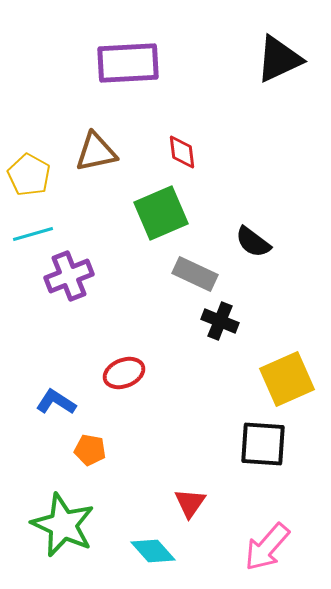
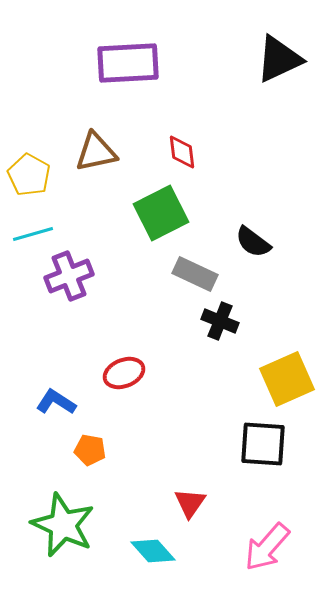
green square: rotated 4 degrees counterclockwise
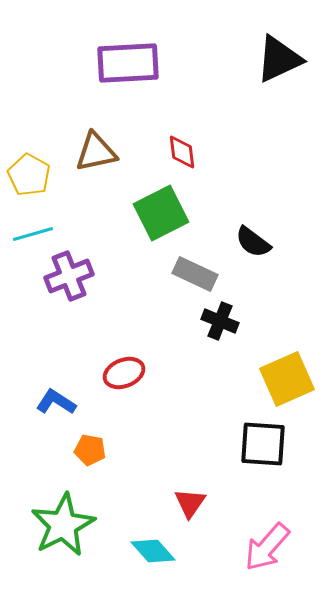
green star: rotated 20 degrees clockwise
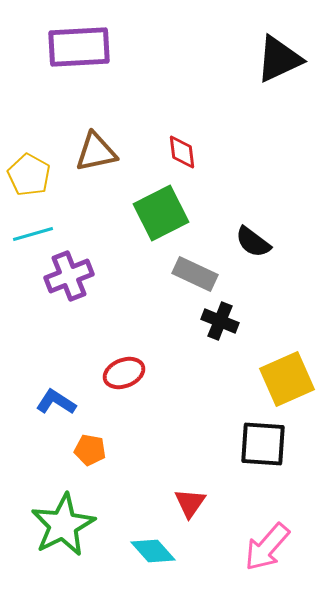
purple rectangle: moved 49 px left, 16 px up
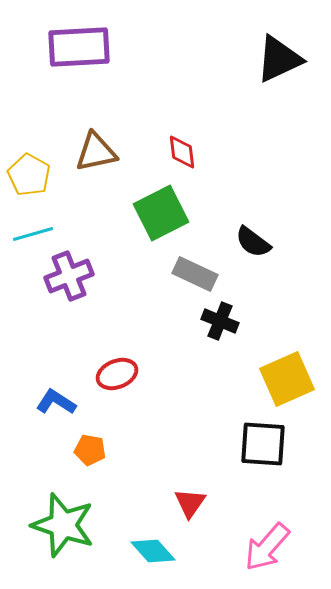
red ellipse: moved 7 px left, 1 px down
green star: rotated 26 degrees counterclockwise
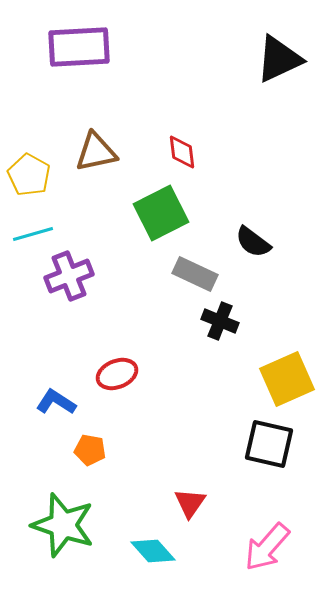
black square: moved 6 px right; rotated 9 degrees clockwise
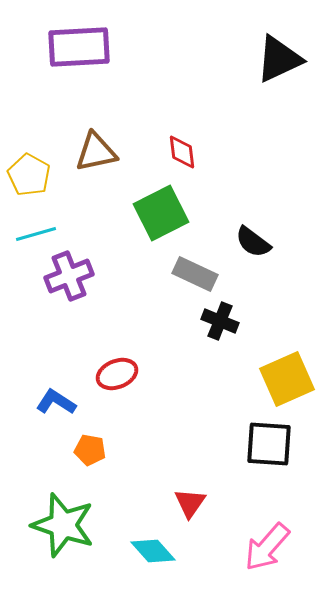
cyan line: moved 3 px right
black square: rotated 9 degrees counterclockwise
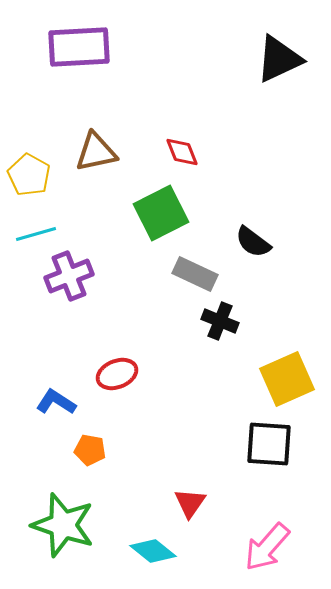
red diamond: rotated 15 degrees counterclockwise
cyan diamond: rotated 9 degrees counterclockwise
